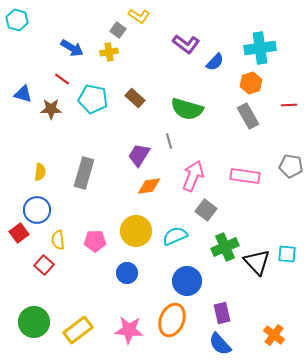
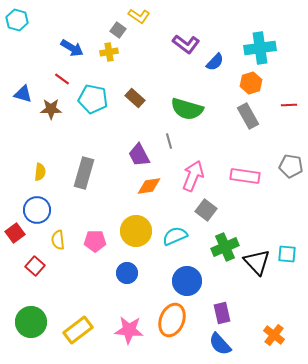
purple trapezoid at (139, 155): rotated 60 degrees counterclockwise
red square at (19, 233): moved 4 px left
red square at (44, 265): moved 9 px left, 1 px down
green circle at (34, 322): moved 3 px left
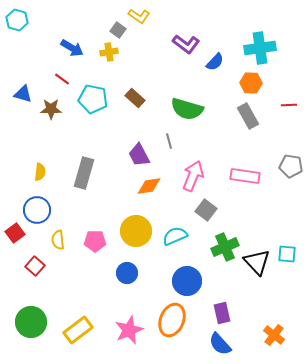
orange hexagon at (251, 83): rotated 20 degrees clockwise
pink star at (129, 330): rotated 28 degrees counterclockwise
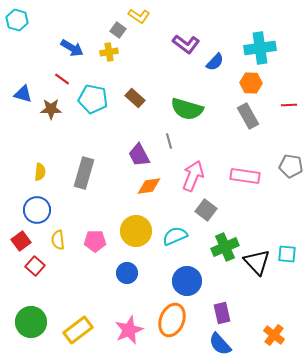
red square at (15, 233): moved 6 px right, 8 px down
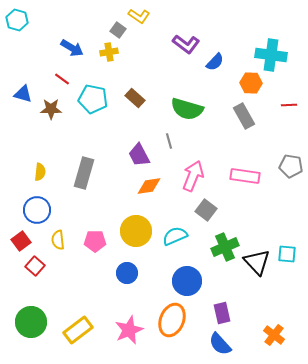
cyan cross at (260, 48): moved 11 px right, 7 px down; rotated 16 degrees clockwise
gray rectangle at (248, 116): moved 4 px left
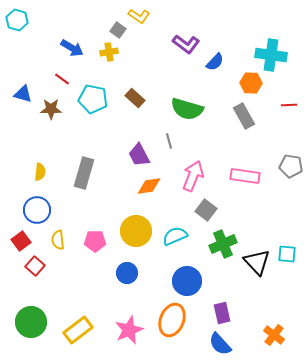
green cross at (225, 247): moved 2 px left, 3 px up
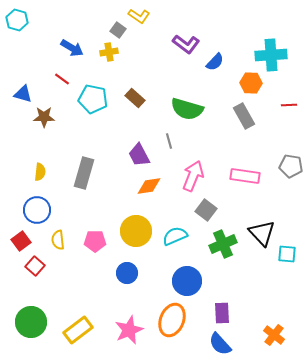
cyan cross at (271, 55): rotated 12 degrees counterclockwise
brown star at (51, 109): moved 7 px left, 8 px down
black triangle at (257, 262): moved 5 px right, 29 px up
purple rectangle at (222, 313): rotated 10 degrees clockwise
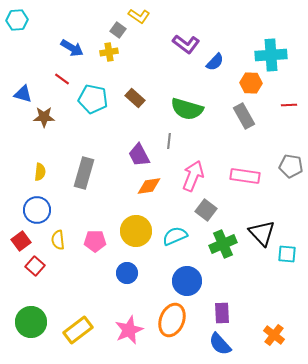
cyan hexagon at (17, 20): rotated 20 degrees counterclockwise
gray line at (169, 141): rotated 21 degrees clockwise
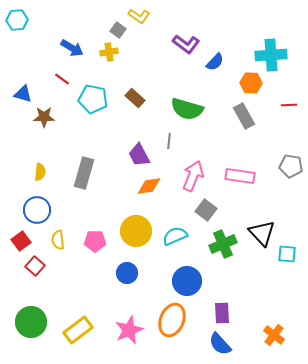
pink rectangle at (245, 176): moved 5 px left
